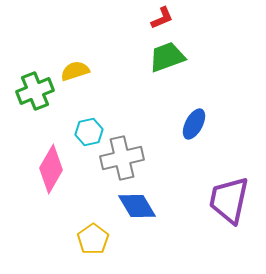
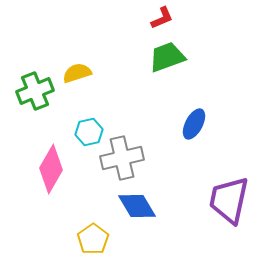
yellow semicircle: moved 2 px right, 2 px down
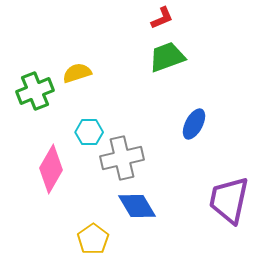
cyan hexagon: rotated 12 degrees clockwise
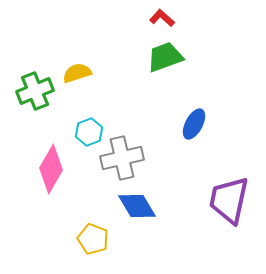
red L-shape: rotated 115 degrees counterclockwise
green trapezoid: moved 2 px left
cyan hexagon: rotated 20 degrees counterclockwise
yellow pentagon: rotated 16 degrees counterclockwise
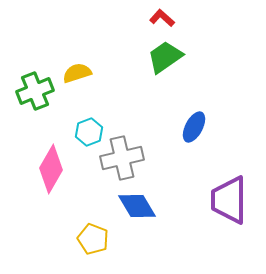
green trapezoid: rotated 15 degrees counterclockwise
blue ellipse: moved 3 px down
purple trapezoid: rotated 12 degrees counterclockwise
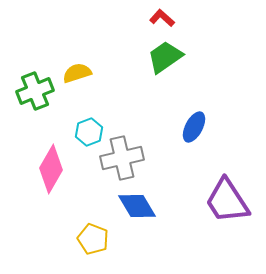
purple trapezoid: moved 2 px left, 1 px down; rotated 33 degrees counterclockwise
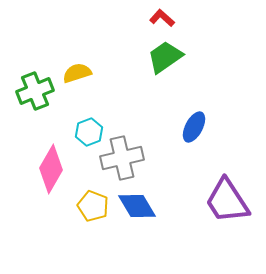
yellow pentagon: moved 33 px up
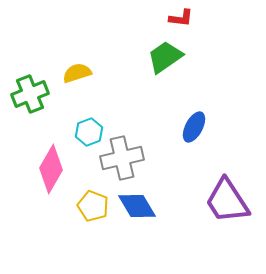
red L-shape: moved 19 px right; rotated 145 degrees clockwise
green cross: moved 5 px left, 3 px down
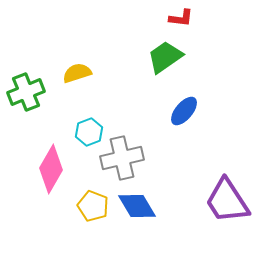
green cross: moved 4 px left, 2 px up
blue ellipse: moved 10 px left, 16 px up; rotated 12 degrees clockwise
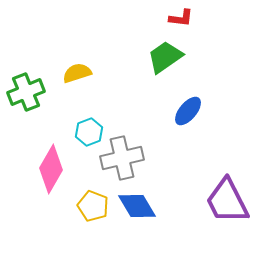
blue ellipse: moved 4 px right
purple trapezoid: rotated 6 degrees clockwise
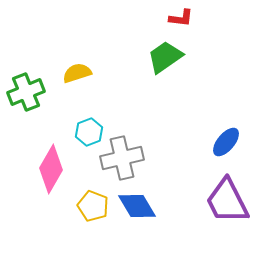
blue ellipse: moved 38 px right, 31 px down
